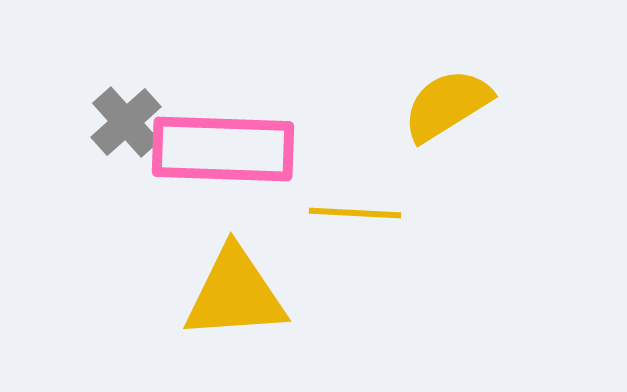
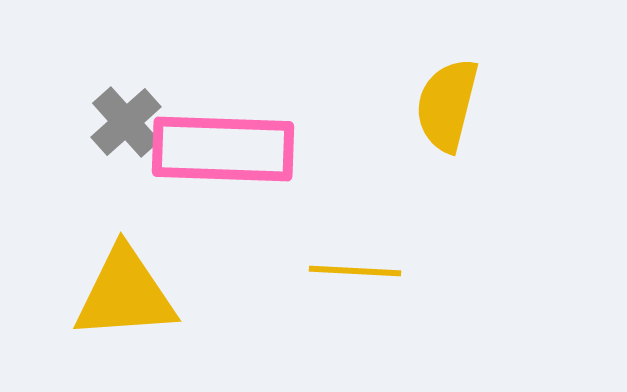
yellow semicircle: rotated 44 degrees counterclockwise
yellow line: moved 58 px down
yellow triangle: moved 110 px left
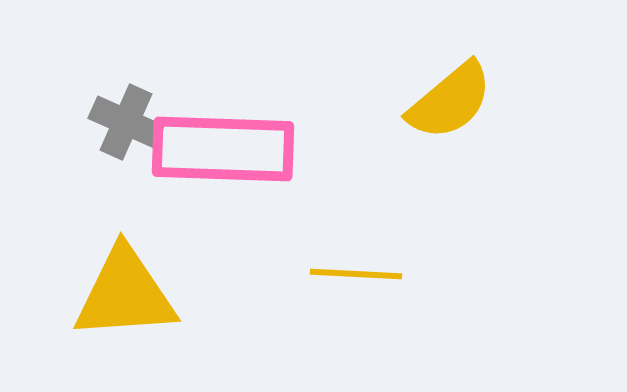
yellow semicircle: moved 3 px right, 4 px up; rotated 144 degrees counterclockwise
gray cross: rotated 24 degrees counterclockwise
yellow line: moved 1 px right, 3 px down
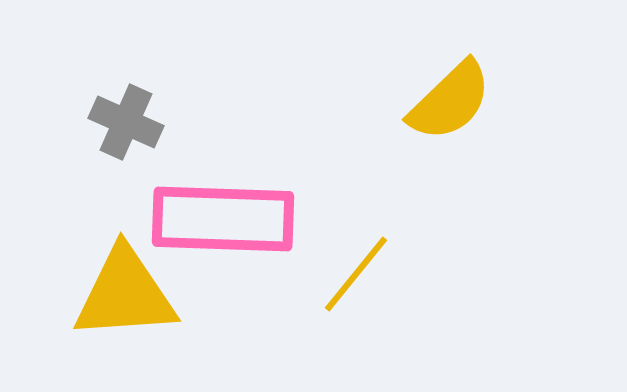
yellow semicircle: rotated 4 degrees counterclockwise
pink rectangle: moved 70 px down
yellow line: rotated 54 degrees counterclockwise
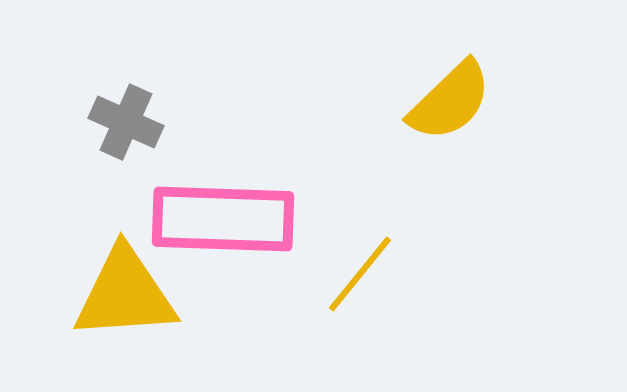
yellow line: moved 4 px right
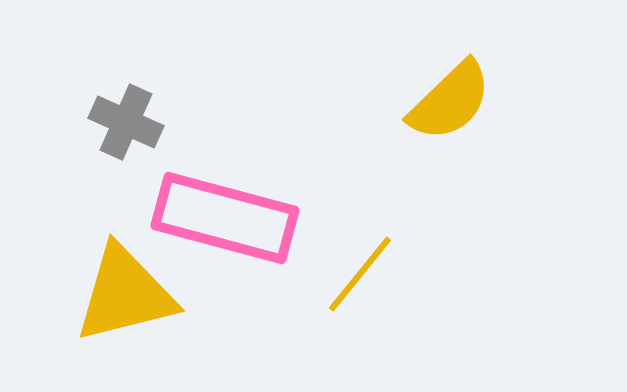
pink rectangle: moved 2 px right, 1 px up; rotated 13 degrees clockwise
yellow triangle: rotated 10 degrees counterclockwise
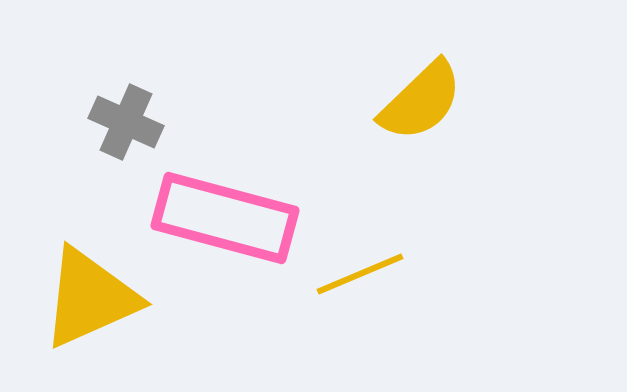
yellow semicircle: moved 29 px left
yellow line: rotated 28 degrees clockwise
yellow triangle: moved 35 px left, 4 px down; rotated 10 degrees counterclockwise
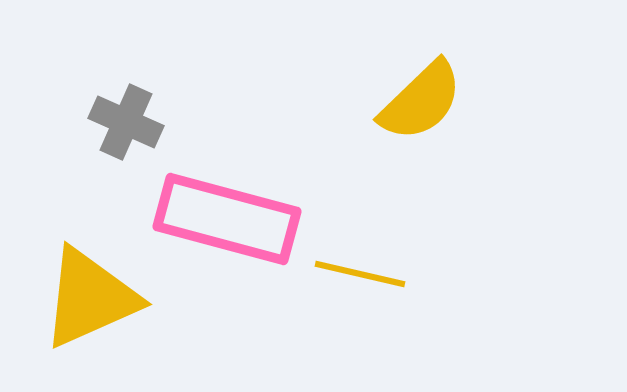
pink rectangle: moved 2 px right, 1 px down
yellow line: rotated 36 degrees clockwise
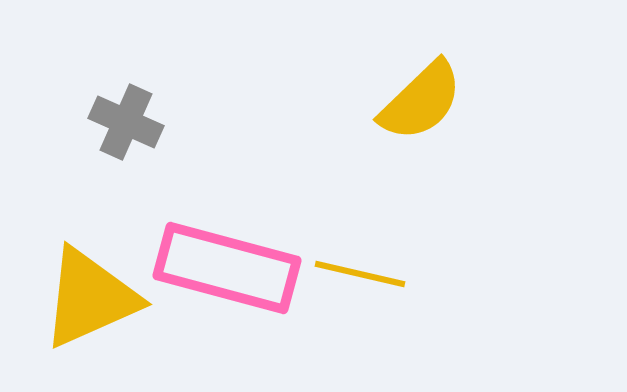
pink rectangle: moved 49 px down
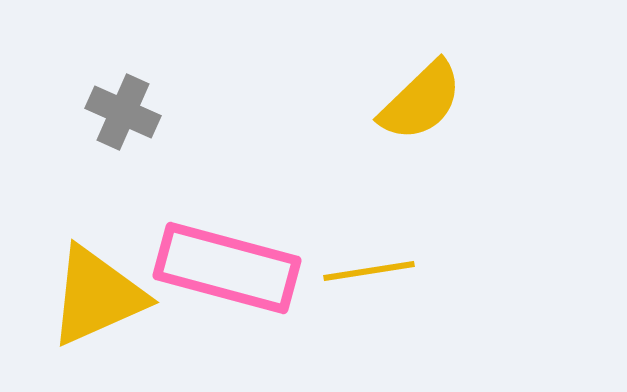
gray cross: moved 3 px left, 10 px up
yellow line: moved 9 px right, 3 px up; rotated 22 degrees counterclockwise
yellow triangle: moved 7 px right, 2 px up
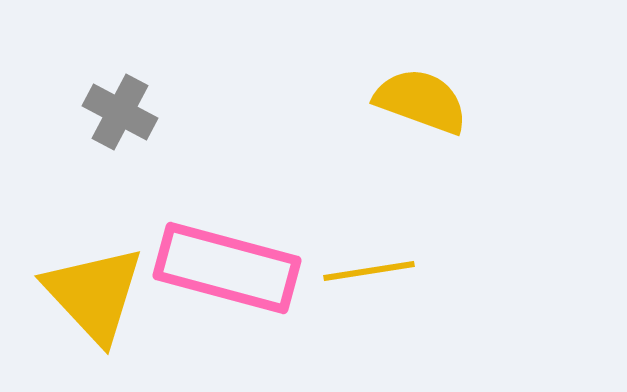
yellow semicircle: rotated 116 degrees counterclockwise
gray cross: moved 3 px left; rotated 4 degrees clockwise
yellow triangle: moved 3 px left, 2 px up; rotated 49 degrees counterclockwise
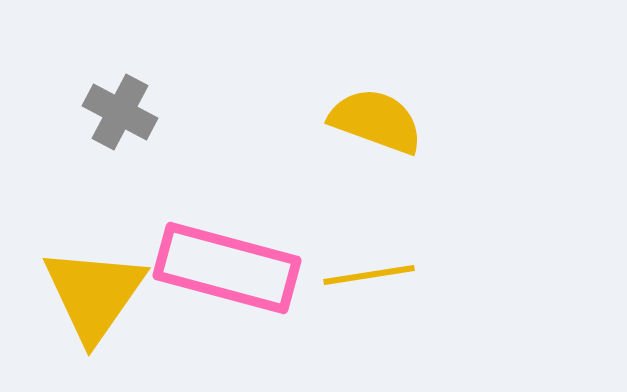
yellow semicircle: moved 45 px left, 20 px down
yellow line: moved 4 px down
yellow triangle: rotated 18 degrees clockwise
